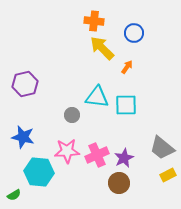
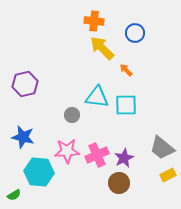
blue circle: moved 1 px right
orange arrow: moved 1 px left, 3 px down; rotated 80 degrees counterclockwise
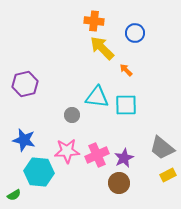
blue star: moved 1 px right, 3 px down
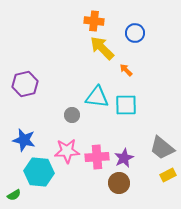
pink cross: moved 2 px down; rotated 20 degrees clockwise
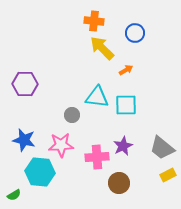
orange arrow: rotated 104 degrees clockwise
purple hexagon: rotated 15 degrees clockwise
pink star: moved 6 px left, 6 px up
purple star: moved 1 px left, 12 px up
cyan hexagon: moved 1 px right
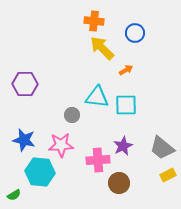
pink cross: moved 1 px right, 3 px down
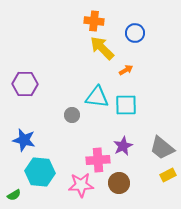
pink star: moved 20 px right, 40 px down
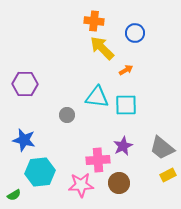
gray circle: moved 5 px left
cyan hexagon: rotated 12 degrees counterclockwise
